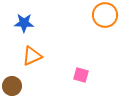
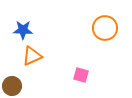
orange circle: moved 13 px down
blue star: moved 1 px left, 7 px down
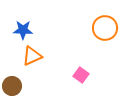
pink square: rotated 21 degrees clockwise
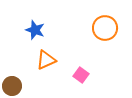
blue star: moved 12 px right; rotated 18 degrees clockwise
orange triangle: moved 14 px right, 4 px down
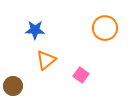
blue star: rotated 18 degrees counterclockwise
orange triangle: rotated 15 degrees counterclockwise
brown circle: moved 1 px right
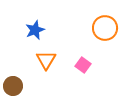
blue star: rotated 24 degrees counterclockwise
orange triangle: rotated 20 degrees counterclockwise
pink square: moved 2 px right, 10 px up
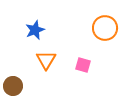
pink square: rotated 21 degrees counterclockwise
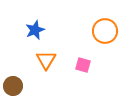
orange circle: moved 3 px down
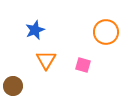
orange circle: moved 1 px right, 1 px down
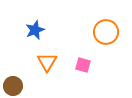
orange triangle: moved 1 px right, 2 px down
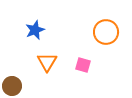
brown circle: moved 1 px left
